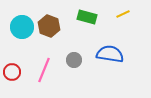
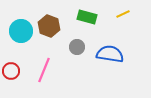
cyan circle: moved 1 px left, 4 px down
gray circle: moved 3 px right, 13 px up
red circle: moved 1 px left, 1 px up
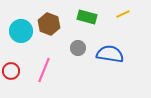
brown hexagon: moved 2 px up
gray circle: moved 1 px right, 1 px down
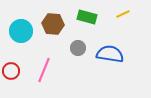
brown hexagon: moved 4 px right; rotated 15 degrees counterclockwise
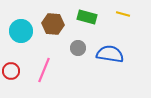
yellow line: rotated 40 degrees clockwise
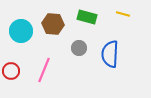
gray circle: moved 1 px right
blue semicircle: rotated 96 degrees counterclockwise
